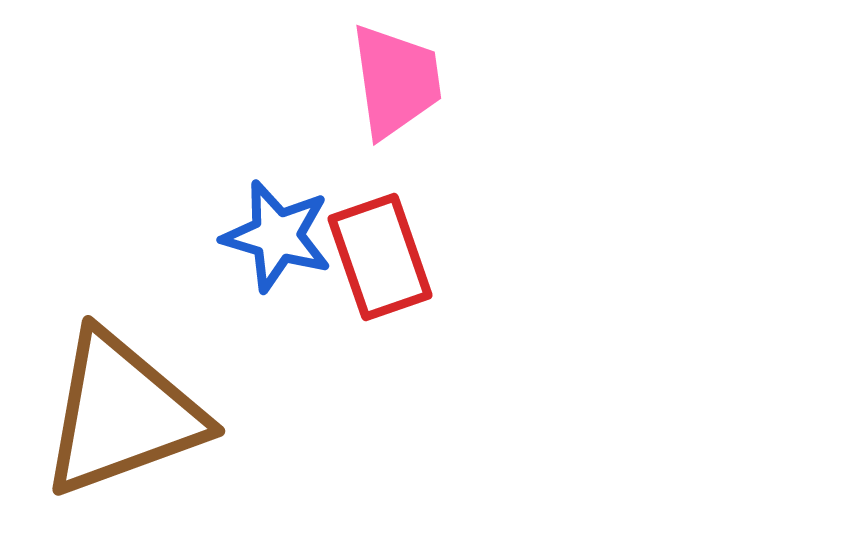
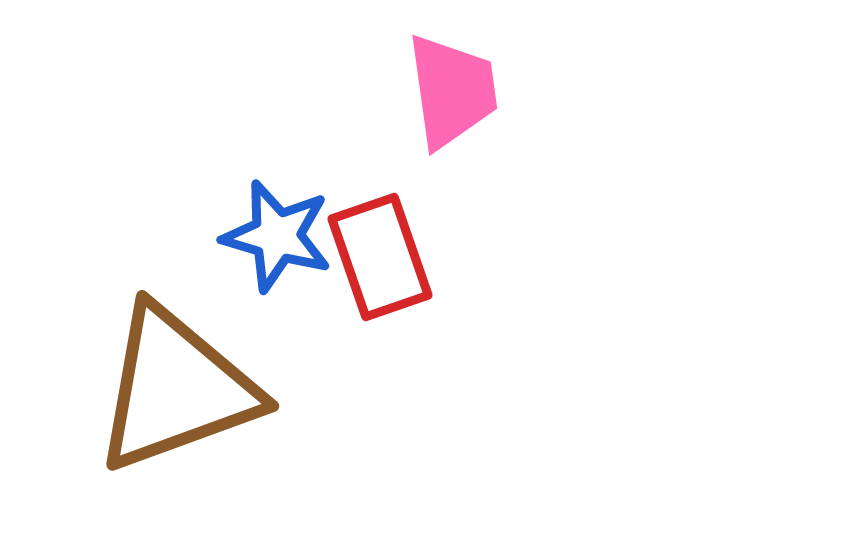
pink trapezoid: moved 56 px right, 10 px down
brown triangle: moved 54 px right, 25 px up
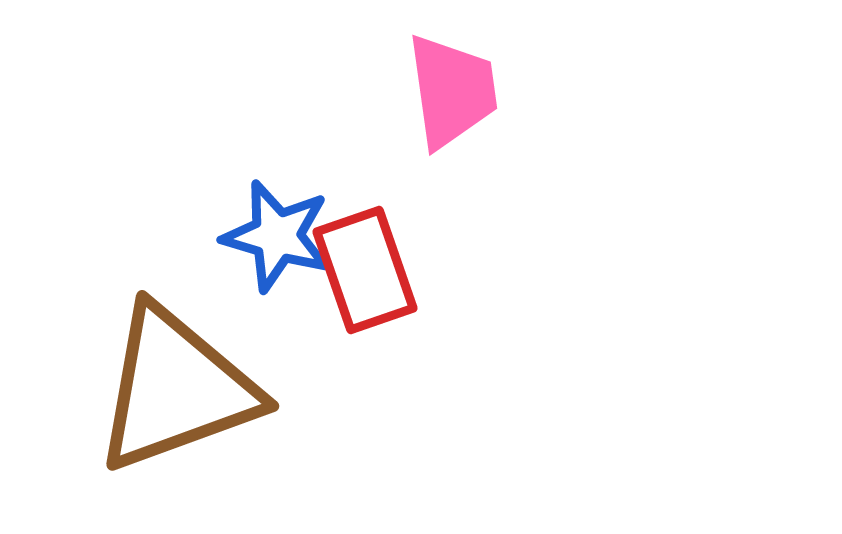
red rectangle: moved 15 px left, 13 px down
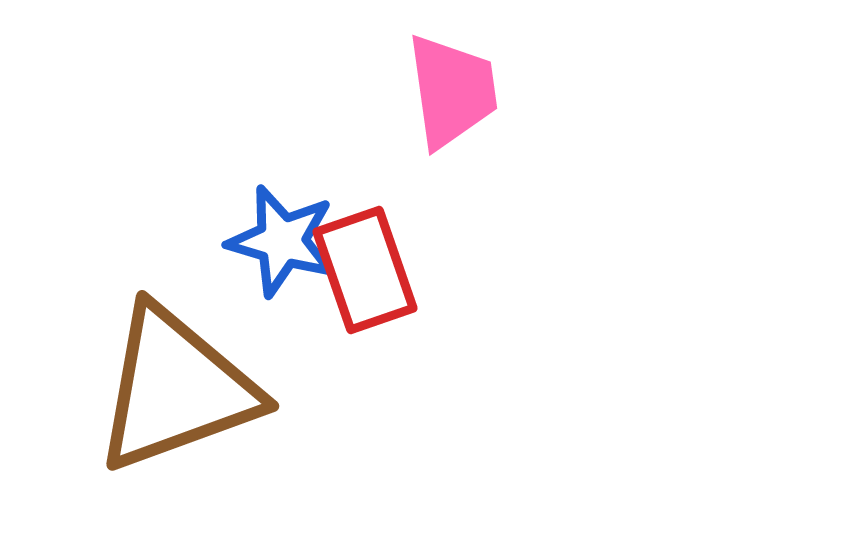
blue star: moved 5 px right, 5 px down
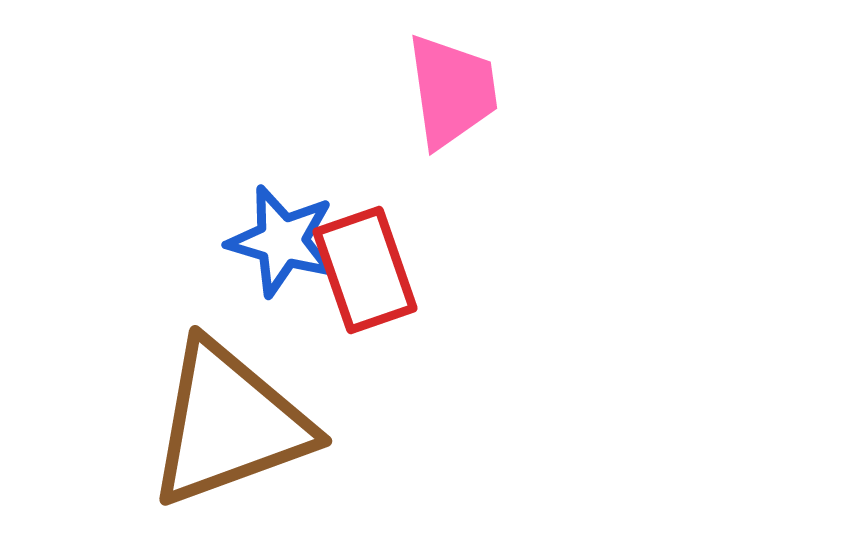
brown triangle: moved 53 px right, 35 px down
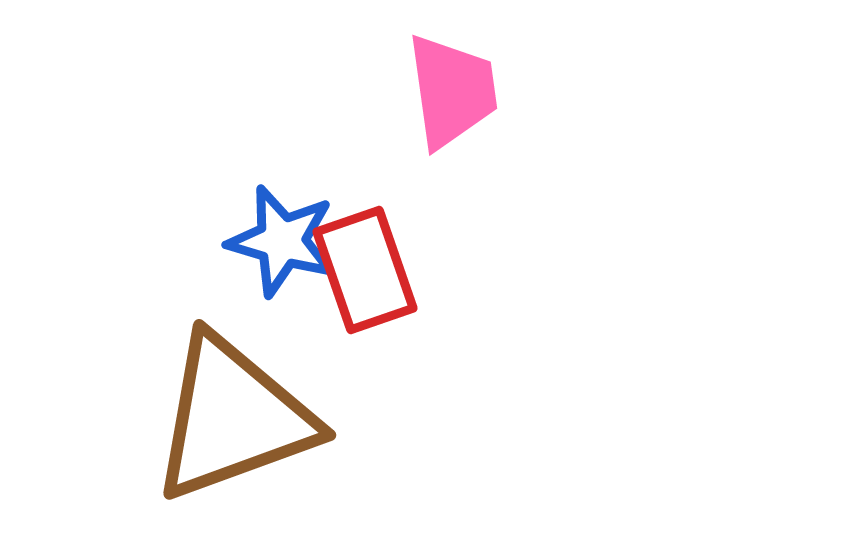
brown triangle: moved 4 px right, 6 px up
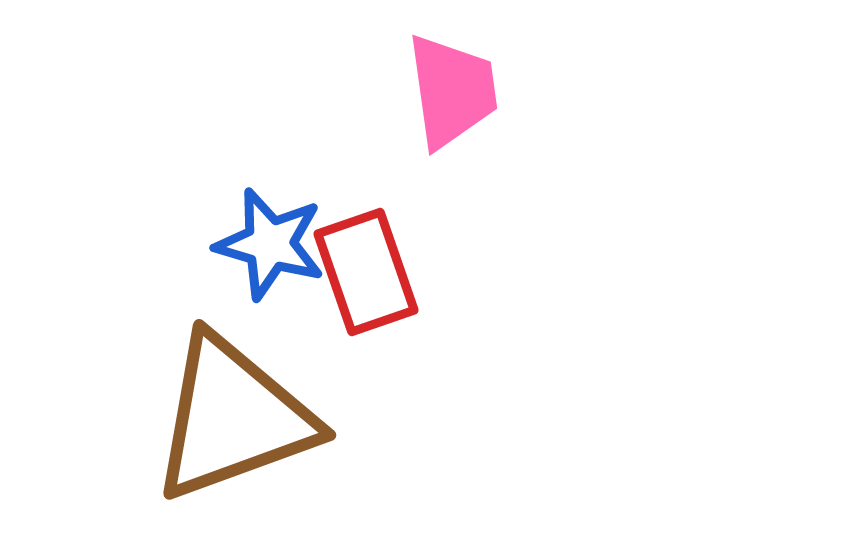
blue star: moved 12 px left, 3 px down
red rectangle: moved 1 px right, 2 px down
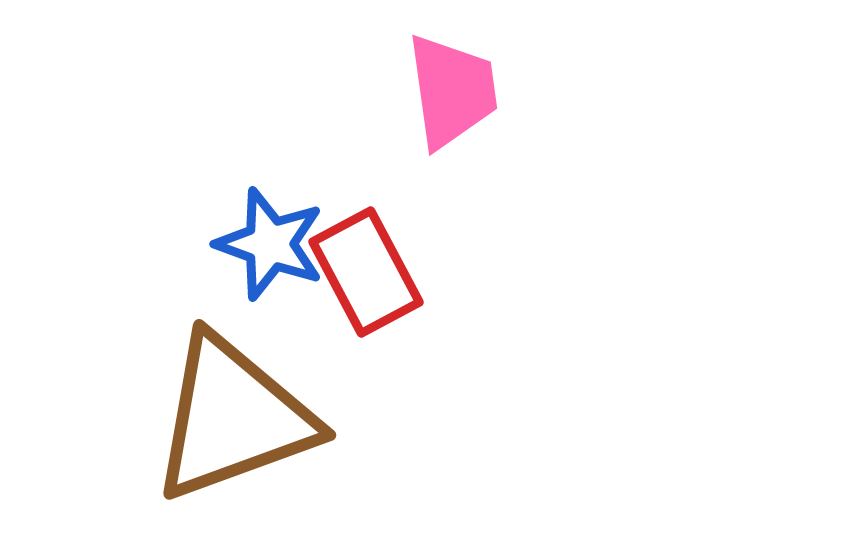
blue star: rotated 4 degrees clockwise
red rectangle: rotated 9 degrees counterclockwise
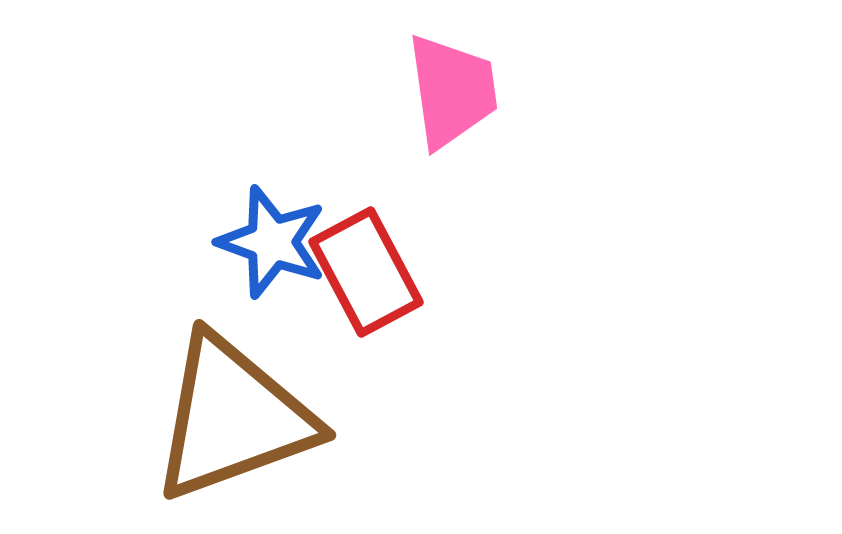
blue star: moved 2 px right, 2 px up
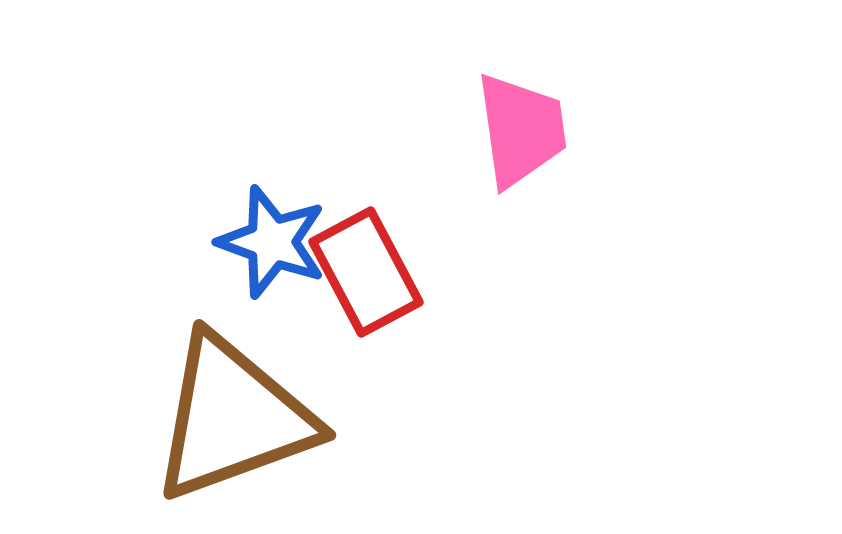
pink trapezoid: moved 69 px right, 39 px down
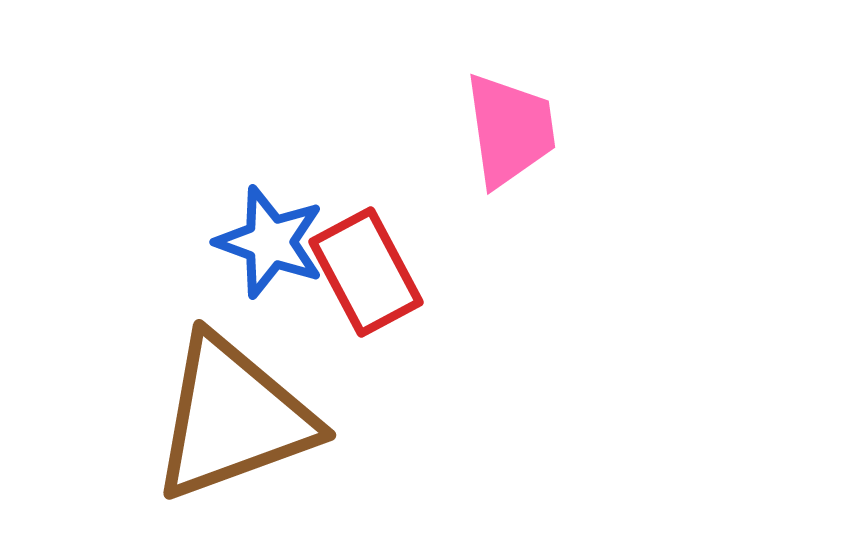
pink trapezoid: moved 11 px left
blue star: moved 2 px left
